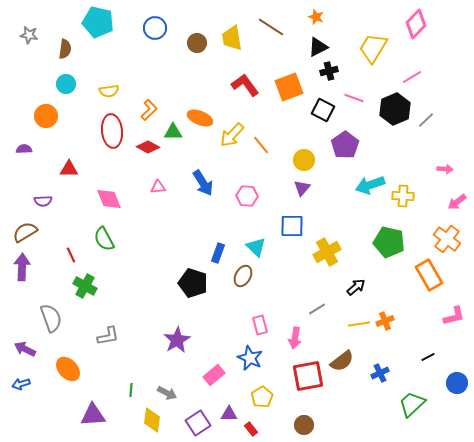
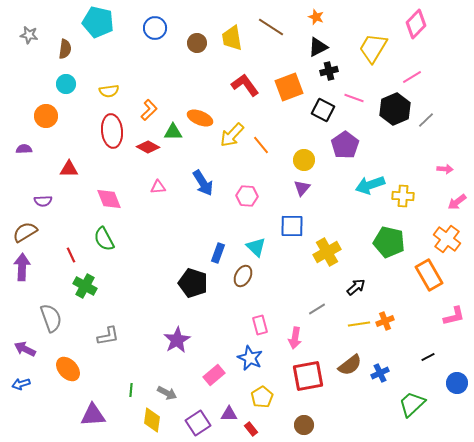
brown semicircle at (342, 361): moved 8 px right, 4 px down
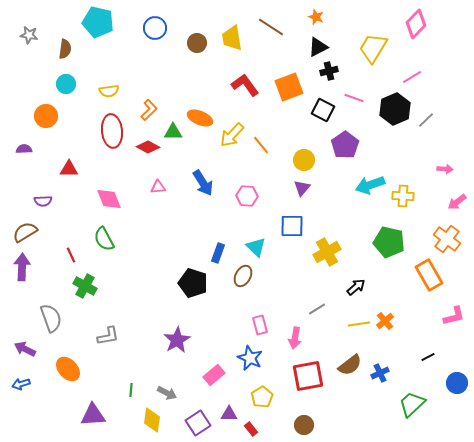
orange cross at (385, 321): rotated 18 degrees counterclockwise
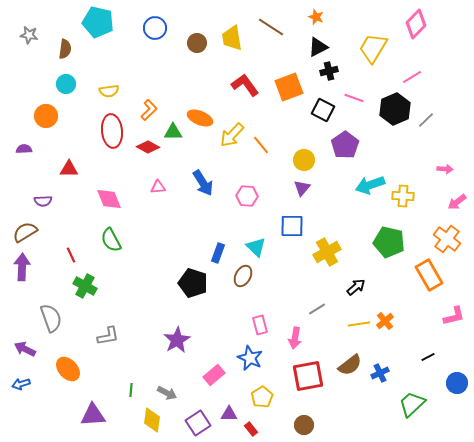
green semicircle at (104, 239): moved 7 px right, 1 px down
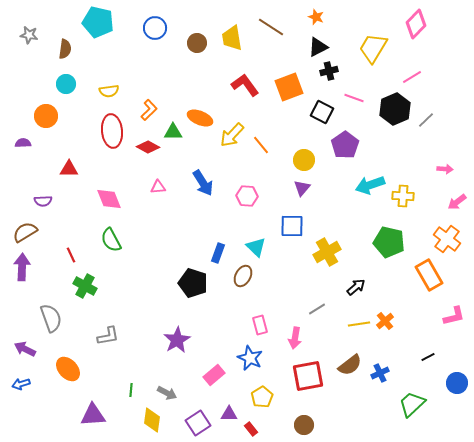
black square at (323, 110): moved 1 px left, 2 px down
purple semicircle at (24, 149): moved 1 px left, 6 px up
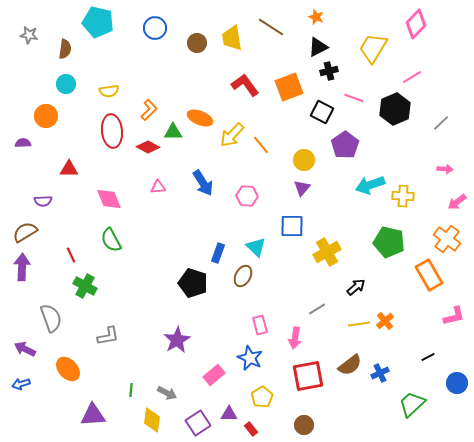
gray line at (426, 120): moved 15 px right, 3 px down
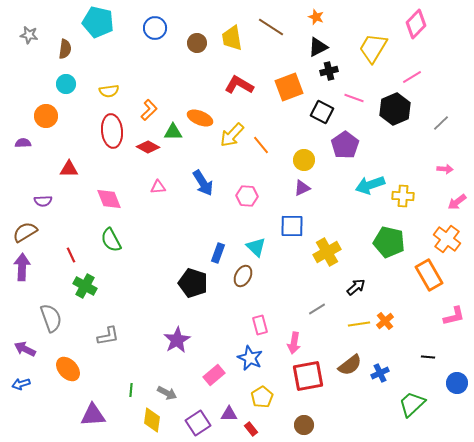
red L-shape at (245, 85): moved 6 px left; rotated 24 degrees counterclockwise
purple triangle at (302, 188): rotated 24 degrees clockwise
pink arrow at (295, 338): moved 1 px left, 5 px down
black line at (428, 357): rotated 32 degrees clockwise
